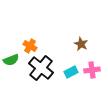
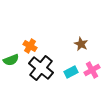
pink cross: rotated 21 degrees counterclockwise
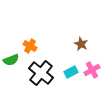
black cross: moved 5 px down
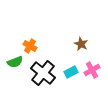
green semicircle: moved 4 px right, 2 px down
black cross: moved 2 px right
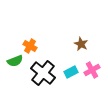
green semicircle: moved 1 px up
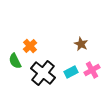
orange cross: rotated 16 degrees clockwise
green semicircle: rotated 84 degrees clockwise
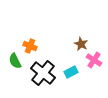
orange cross: rotated 24 degrees counterclockwise
pink cross: moved 2 px right, 10 px up; rotated 28 degrees counterclockwise
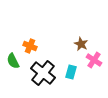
green semicircle: moved 2 px left
cyan rectangle: rotated 48 degrees counterclockwise
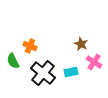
pink cross: moved 2 px down
cyan rectangle: rotated 64 degrees clockwise
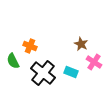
cyan rectangle: rotated 32 degrees clockwise
